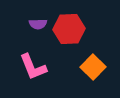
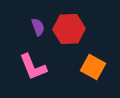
purple semicircle: moved 3 px down; rotated 108 degrees counterclockwise
orange square: rotated 15 degrees counterclockwise
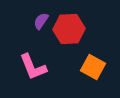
purple semicircle: moved 3 px right, 6 px up; rotated 126 degrees counterclockwise
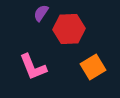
purple semicircle: moved 8 px up
orange square: rotated 30 degrees clockwise
